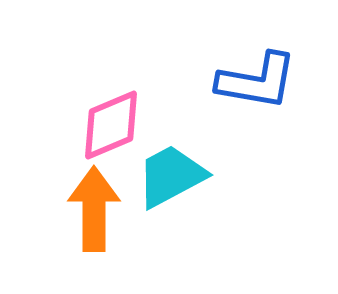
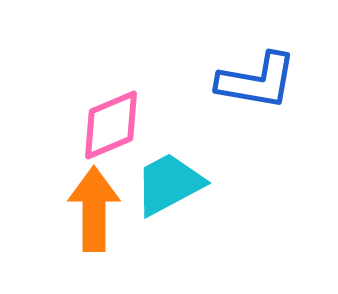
cyan trapezoid: moved 2 px left, 8 px down
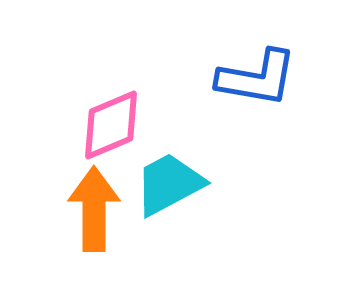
blue L-shape: moved 3 px up
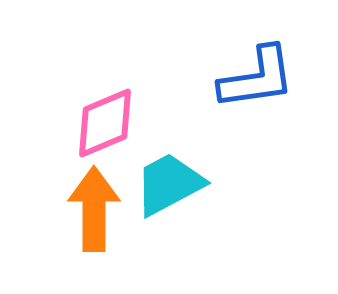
blue L-shape: rotated 18 degrees counterclockwise
pink diamond: moved 6 px left, 2 px up
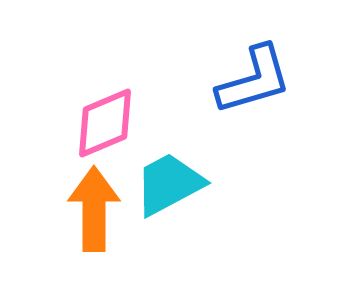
blue L-shape: moved 3 px left, 2 px down; rotated 8 degrees counterclockwise
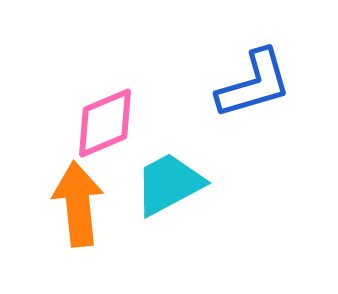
blue L-shape: moved 4 px down
orange arrow: moved 16 px left, 5 px up; rotated 6 degrees counterclockwise
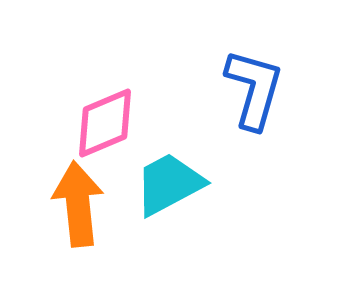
blue L-shape: moved 5 px down; rotated 58 degrees counterclockwise
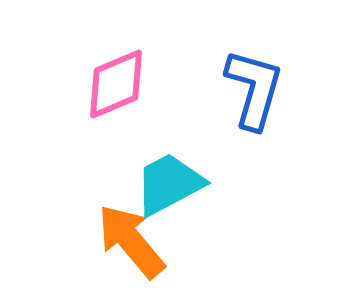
pink diamond: moved 11 px right, 39 px up
orange arrow: moved 53 px right, 37 px down; rotated 34 degrees counterclockwise
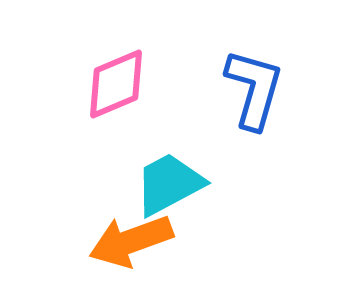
orange arrow: rotated 70 degrees counterclockwise
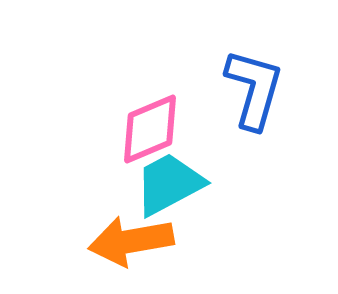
pink diamond: moved 34 px right, 45 px down
orange arrow: rotated 10 degrees clockwise
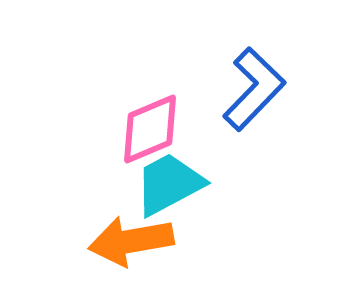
blue L-shape: rotated 28 degrees clockwise
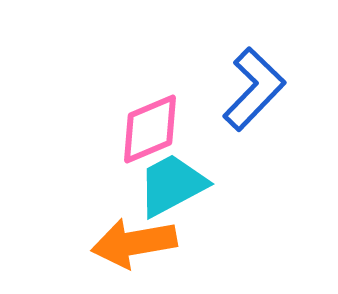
cyan trapezoid: moved 3 px right, 1 px down
orange arrow: moved 3 px right, 2 px down
